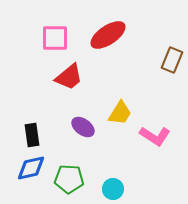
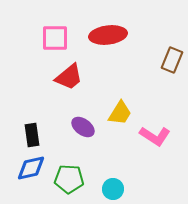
red ellipse: rotated 27 degrees clockwise
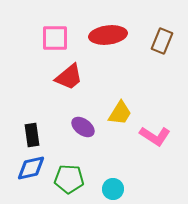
brown rectangle: moved 10 px left, 19 px up
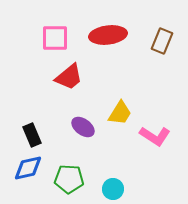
black rectangle: rotated 15 degrees counterclockwise
blue diamond: moved 3 px left
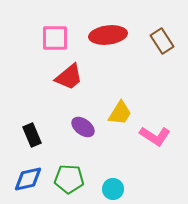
brown rectangle: rotated 55 degrees counterclockwise
blue diamond: moved 11 px down
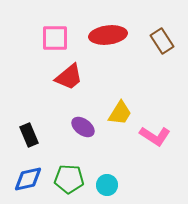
black rectangle: moved 3 px left
cyan circle: moved 6 px left, 4 px up
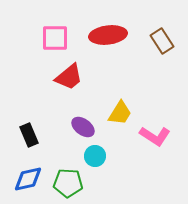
green pentagon: moved 1 px left, 4 px down
cyan circle: moved 12 px left, 29 px up
